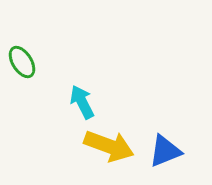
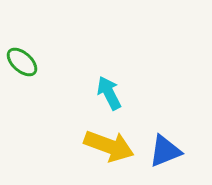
green ellipse: rotated 16 degrees counterclockwise
cyan arrow: moved 27 px right, 9 px up
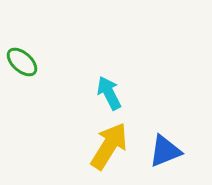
yellow arrow: rotated 78 degrees counterclockwise
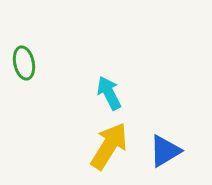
green ellipse: moved 2 px right, 1 px down; rotated 36 degrees clockwise
blue triangle: rotated 9 degrees counterclockwise
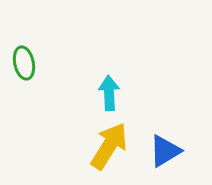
cyan arrow: rotated 24 degrees clockwise
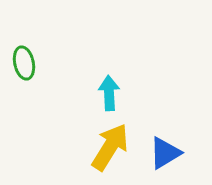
yellow arrow: moved 1 px right, 1 px down
blue triangle: moved 2 px down
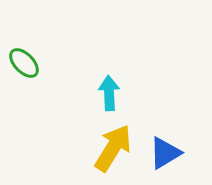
green ellipse: rotated 32 degrees counterclockwise
yellow arrow: moved 3 px right, 1 px down
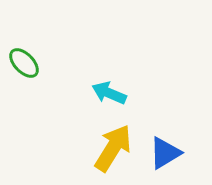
cyan arrow: rotated 64 degrees counterclockwise
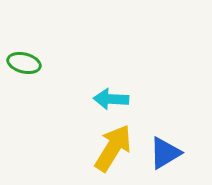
green ellipse: rotated 32 degrees counterclockwise
cyan arrow: moved 2 px right, 6 px down; rotated 20 degrees counterclockwise
